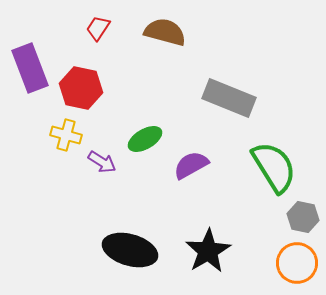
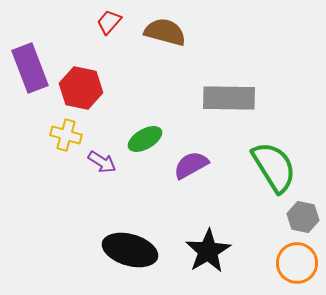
red trapezoid: moved 11 px right, 6 px up; rotated 8 degrees clockwise
gray rectangle: rotated 21 degrees counterclockwise
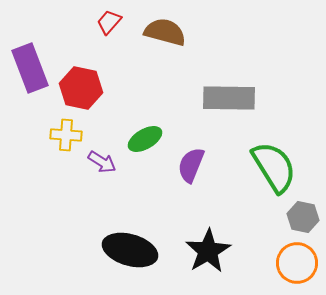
yellow cross: rotated 12 degrees counterclockwise
purple semicircle: rotated 39 degrees counterclockwise
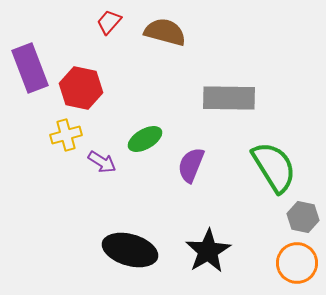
yellow cross: rotated 20 degrees counterclockwise
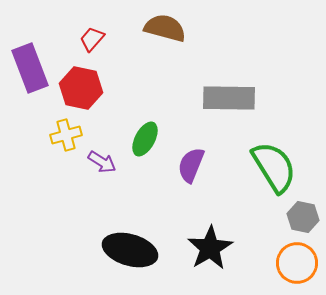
red trapezoid: moved 17 px left, 17 px down
brown semicircle: moved 4 px up
green ellipse: rotated 32 degrees counterclockwise
black star: moved 2 px right, 3 px up
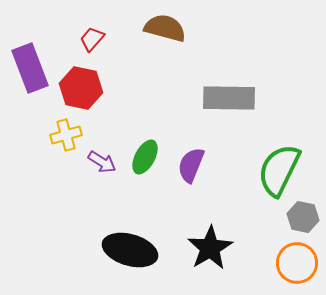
green ellipse: moved 18 px down
green semicircle: moved 5 px right, 3 px down; rotated 122 degrees counterclockwise
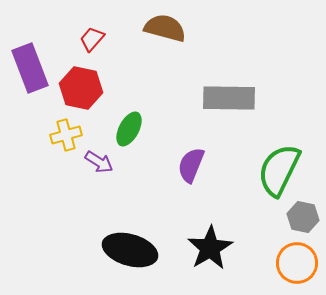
green ellipse: moved 16 px left, 28 px up
purple arrow: moved 3 px left
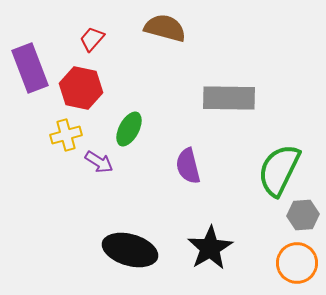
purple semicircle: moved 3 px left, 1 px down; rotated 36 degrees counterclockwise
gray hexagon: moved 2 px up; rotated 16 degrees counterclockwise
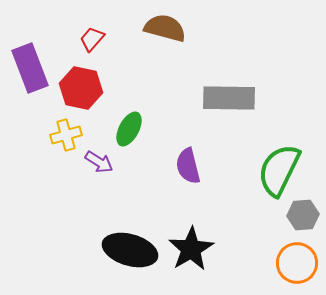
black star: moved 19 px left, 1 px down
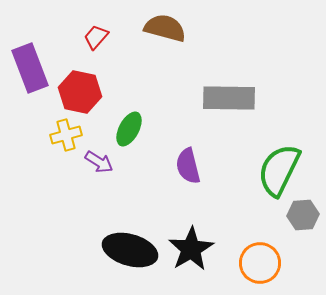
red trapezoid: moved 4 px right, 2 px up
red hexagon: moved 1 px left, 4 px down
orange circle: moved 37 px left
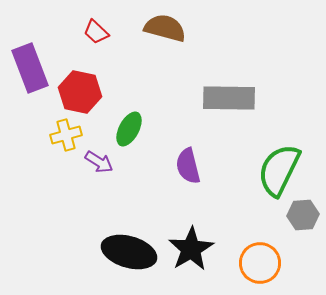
red trapezoid: moved 5 px up; rotated 88 degrees counterclockwise
black ellipse: moved 1 px left, 2 px down
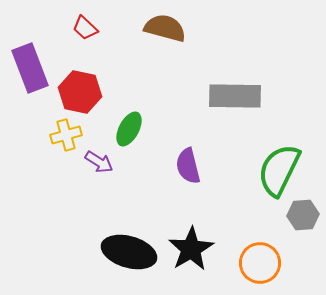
red trapezoid: moved 11 px left, 4 px up
gray rectangle: moved 6 px right, 2 px up
